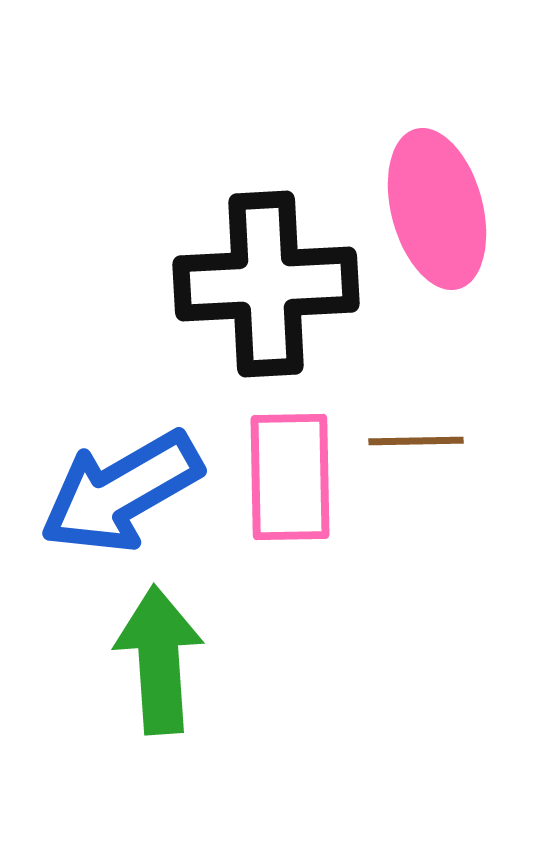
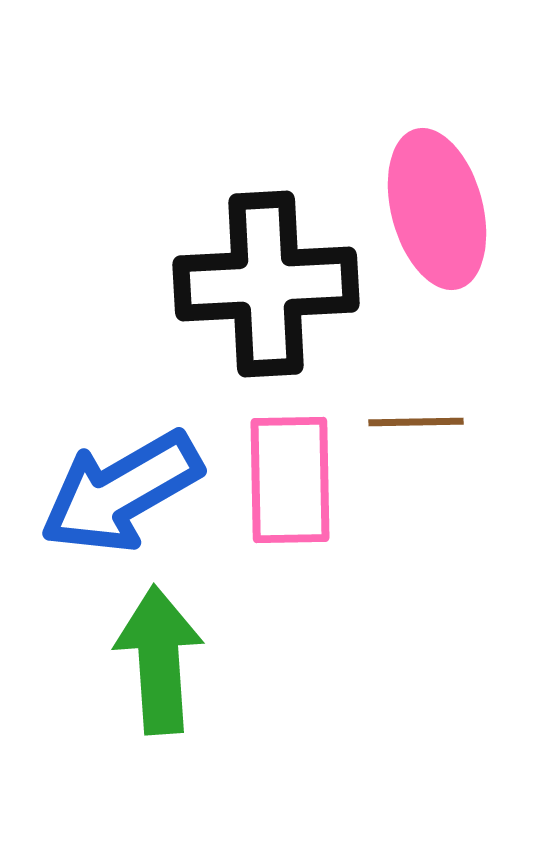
brown line: moved 19 px up
pink rectangle: moved 3 px down
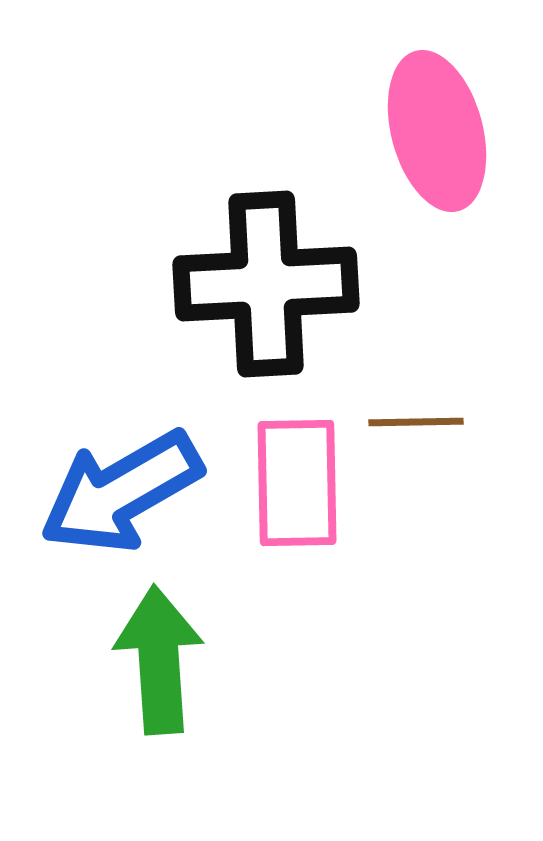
pink ellipse: moved 78 px up
pink rectangle: moved 7 px right, 3 px down
